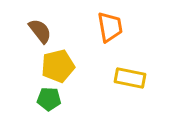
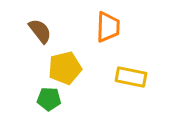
orange trapezoid: moved 2 px left; rotated 12 degrees clockwise
yellow pentagon: moved 7 px right, 2 px down
yellow rectangle: moved 1 px right, 1 px up
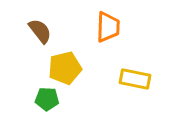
yellow rectangle: moved 4 px right, 2 px down
green pentagon: moved 2 px left
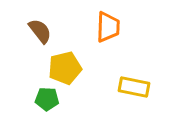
yellow rectangle: moved 1 px left, 8 px down
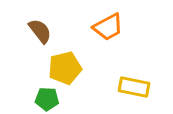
orange trapezoid: rotated 60 degrees clockwise
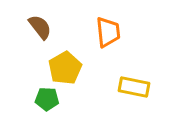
orange trapezoid: moved 5 px down; rotated 68 degrees counterclockwise
brown semicircle: moved 4 px up
yellow pentagon: rotated 16 degrees counterclockwise
